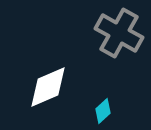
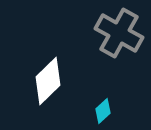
white diamond: moved 6 px up; rotated 21 degrees counterclockwise
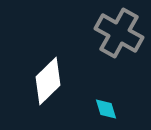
cyan diamond: moved 3 px right, 2 px up; rotated 65 degrees counterclockwise
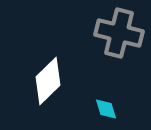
gray cross: rotated 15 degrees counterclockwise
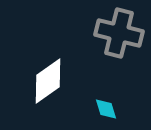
white diamond: rotated 9 degrees clockwise
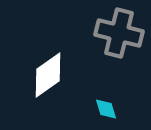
white diamond: moved 6 px up
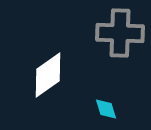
gray cross: moved 1 px right; rotated 12 degrees counterclockwise
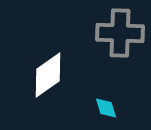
cyan diamond: moved 1 px up
